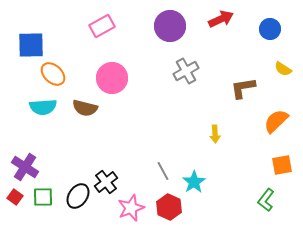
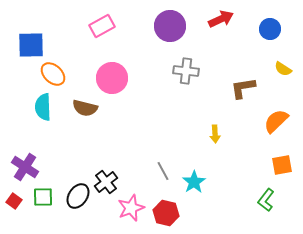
gray cross: rotated 35 degrees clockwise
cyan semicircle: rotated 92 degrees clockwise
red square: moved 1 px left, 4 px down
red hexagon: moved 3 px left, 6 px down; rotated 10 degrees counterclockwise
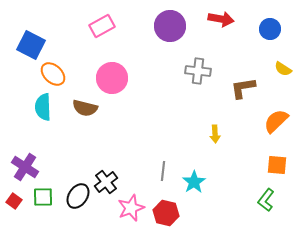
red arrow: rotated 35 degrees clockwise
blue square: rotated 28 degrees clockwise
gray cross: moved 12 px right
orange square: moved 5 px left; rotated 15 degrees clockwise
gray line: rotated 36 degrees clockwise
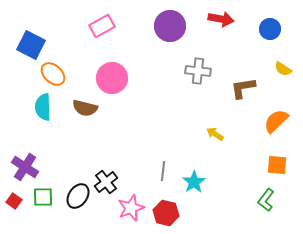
yellow arrow: rotated 126 degrees clockwise
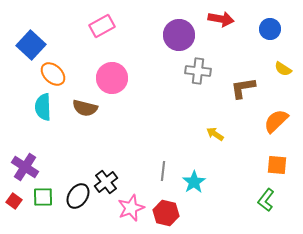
purple circle: moved 9 px right, 9 px down
blue square: rotated 16 degrees clockwise
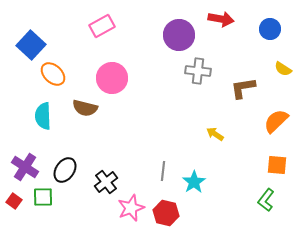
cyan semicircle: moved 9 px down
black ellipse: moved 13 px left, 26 px up
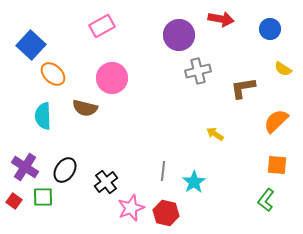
gray cross: rotated 20 degrees counterclockwise
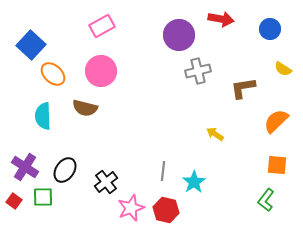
pink circle: moved 11 px left, 7 px up
red hexagon: moved 3 px up
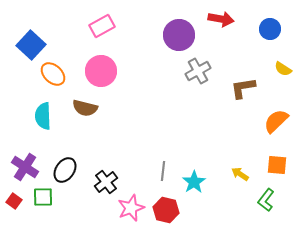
gray cross: rotated 15 degrees counterclockwise
yellow arrow: moved 25 px right, 40 px down
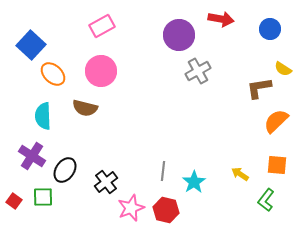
brown L-shape: moved 16 px right
purple cross: moved 7 px right, 11 px up
